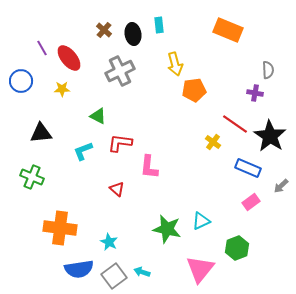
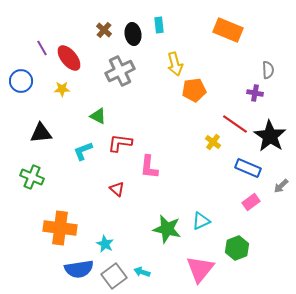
cyan star: moved 4 px left, 2 px down
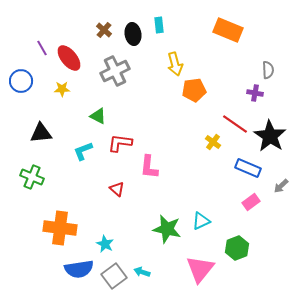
gray cross: moved 5 px left
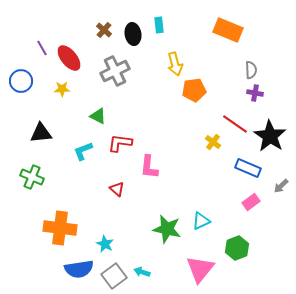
gray semicircle: moved 17 px left
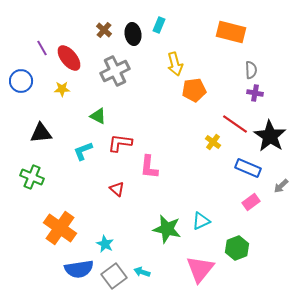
cyan rectangle: rotated 28 degrees clockwise
orange rectangle: moved 3 px right, 2 px down; rotated 8 degrees counterclockwise
orange cross: rotated 28 degrees clockwise
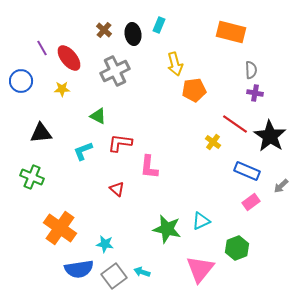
blue rectangle: moved 1 px left, 3 px down
cyan star: rotated 18 degrees counterclockwise
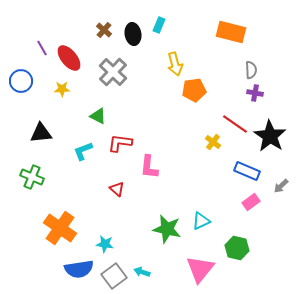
gray cross: moved 2 px left, 1 px down; rotated 20 degrees counterclockwise
green hexagon: rotated 25 degrees counterclockwise
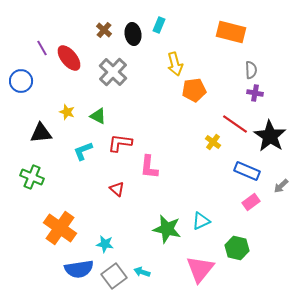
yellow star: moved 5 px right, 23 px down; rotated 21 degrees clockwise
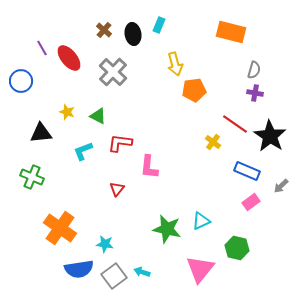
gray semicircle: moved 3 px right; rotated 18 degrees clockwise
red triangle: rotated 28 degrees clockwise
